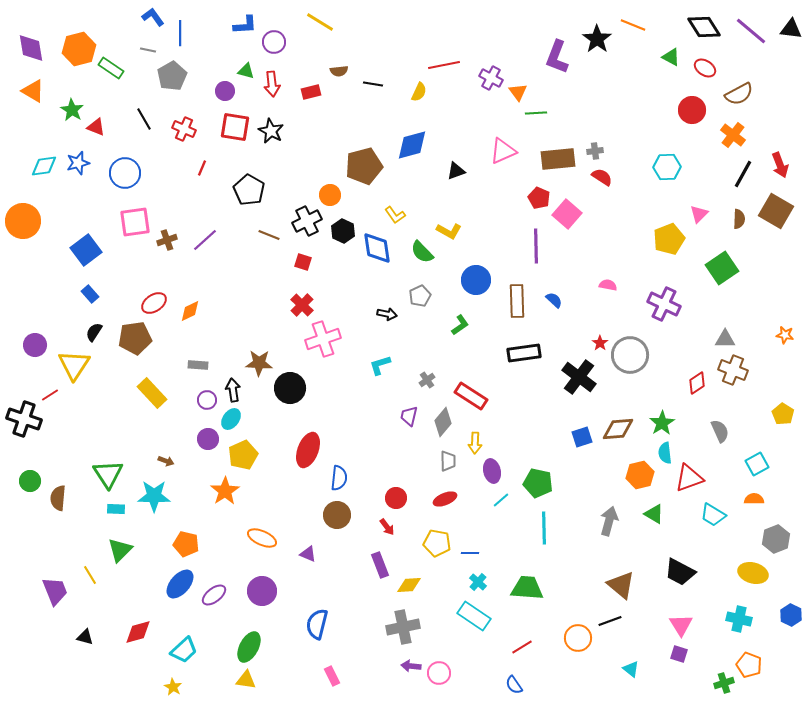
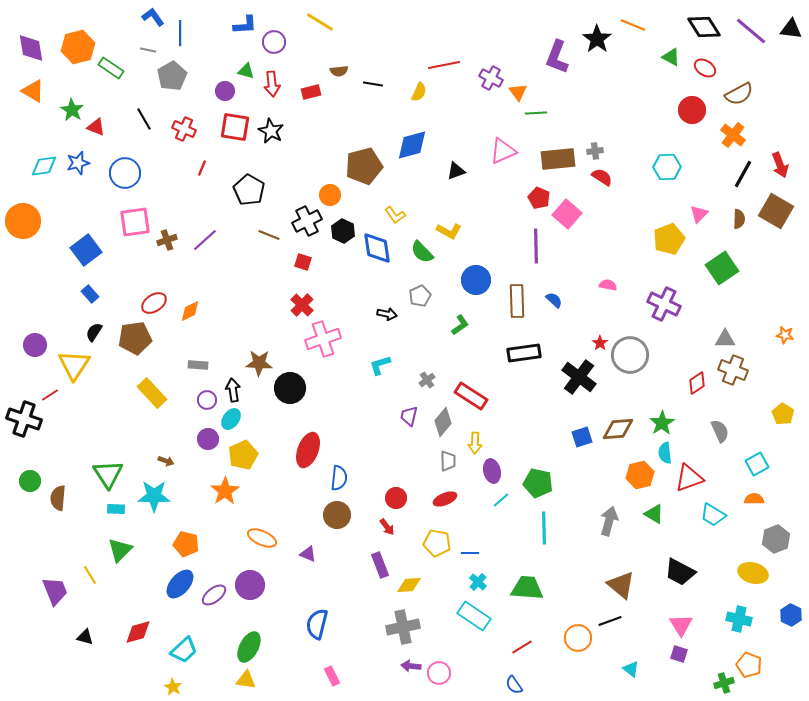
orange hexagon at (79, 49): moved 1 px left, 2 px up
purple circle at (262, 591): moved 12 px left, 6 px up
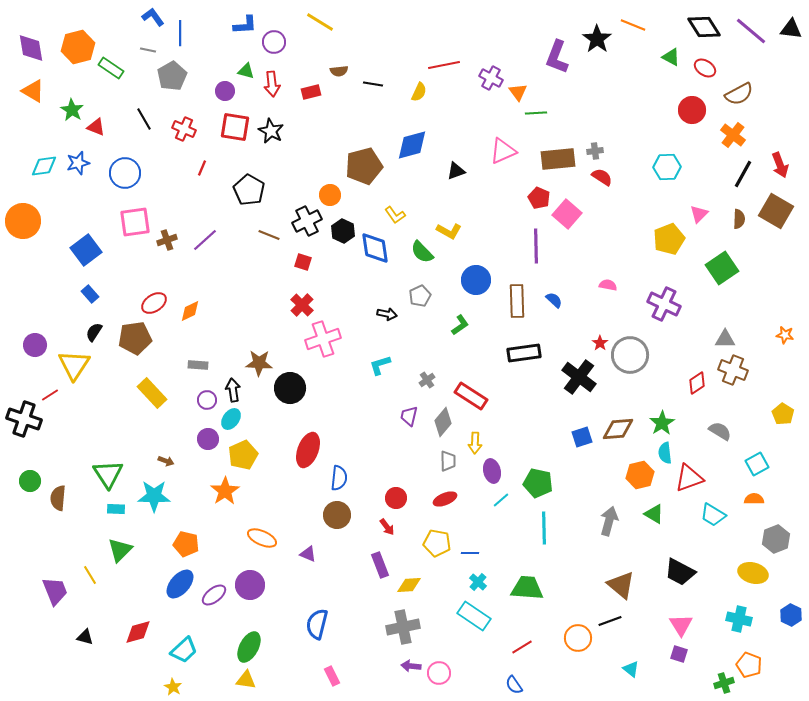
blue diamond at (377, 248): moved 2 px left
gray semicircle at (720, 431): rotated 35 degrees counterclockwise
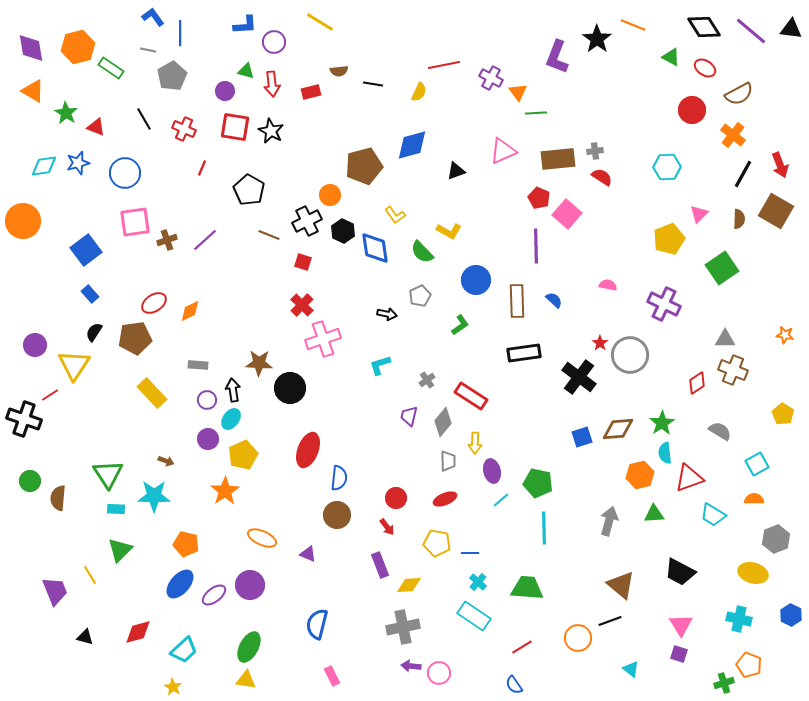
green star at (72, 110): moved 6 px left, 3 px down
green triangle at (654, 514): rotated 35 degrees counterclockwise
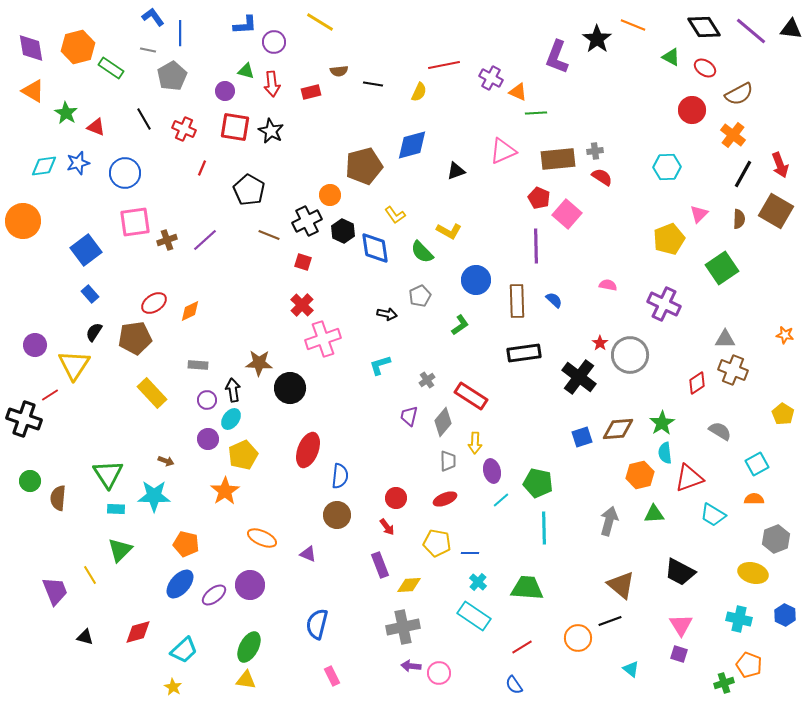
orange triangle at (518, 92): rotated 30 degrees counterclockwise
blue semicircle at (339, 478): moved 1 px right, 2 px up
blue hexagon at (791, 615): moved 6 px left
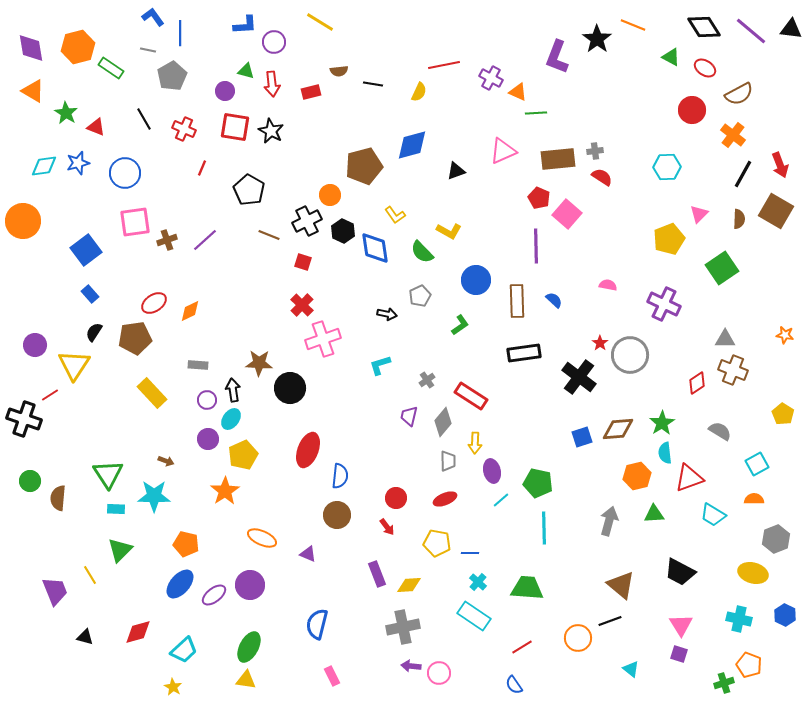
orange hexagon at (640, 475): moved 3 px left, 1 px down
purple rectangle at (380, 565): moved 3 px left, 9 px down
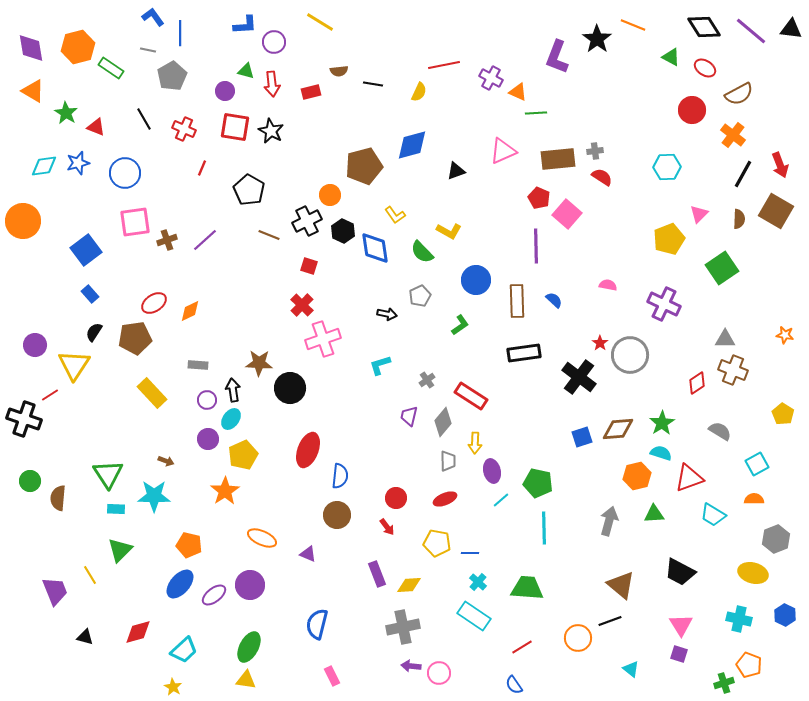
red square at (303, 262): moved 6 px right, 4 px down
cyan semicircle at (665, 453): moved 4 px left; rotated 115 degrees clockwise
orange pentagon at (186, 544): moved 3 px right, 1 px down
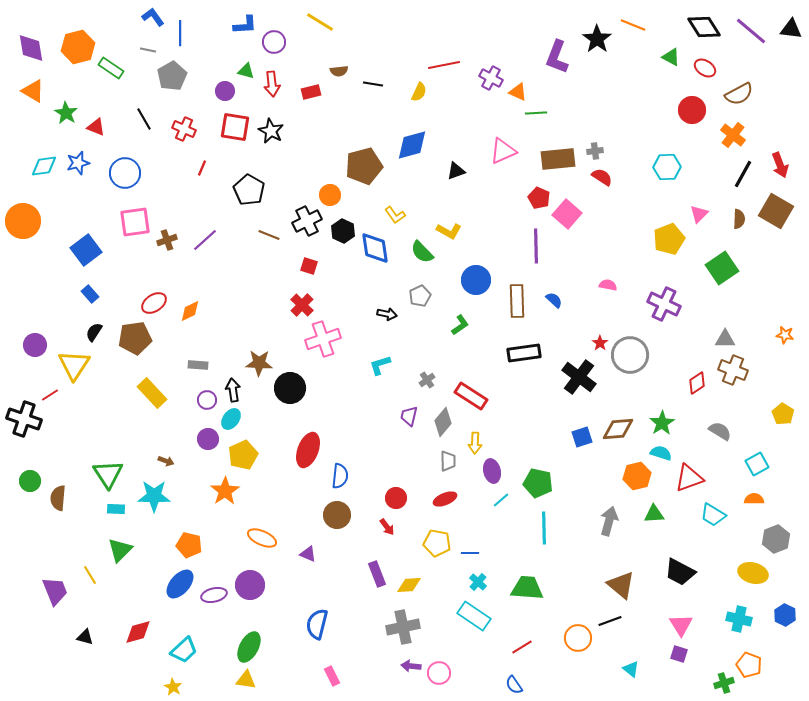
purple ellipse at (214, 595): rotated 25 degrees clockwise
